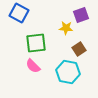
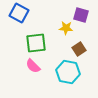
purple square: rotated 35 degrees clockwise
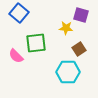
blue square: rotated 12 degrees clockwise
pink semicircle: moved 17 px left, 10 px up
cyan hexagon: rotated 10 degrees counterclockwise
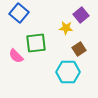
purple square: rotated 35 degrees clockwise
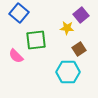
yellow star: moved 1 px right
green square: moved 3 px up
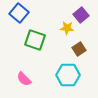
green square: moved 1 px left; rotated 25 degrees clockwise
pink semicircle: moved 8 px right, 23 px down
cyan hexagon: moved 3 px down
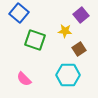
yellow star: moved 2 px left, 3 px down
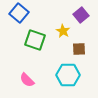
yellow star: moved 2 px left; rotated 24 degrees clockwise
brown square: rotated 32 degrees clockwise
pink semicircle: moved 3 px right, 1 px down
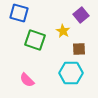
blue square: rotated 24 degrees counterclockwise
cyan hexagon: moved 3 px right, 2 px up
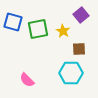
blue square: moved 6 px left, 9 px down
green square: moved 3 px right, 11 px up; rotated 30 degrees counterclockwise
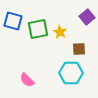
purple square: moved 6 px right, 2 px down
blue square: moved 1 px up
yellow star: moved 3 px left, 1 px down
